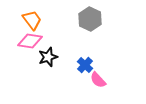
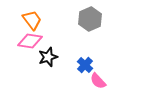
gray hexagon: rotated 10 degrees clockwise
pink semicircle: moved 1 px down
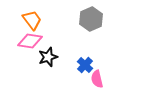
gray hexagon: moved 1 px right
pink semicircle: moved 1 px left, 2 px up; rotated 30 degrees clockwise
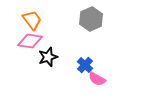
pink semicircle: rotated 48 degrees counterclockwise
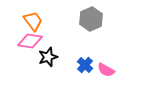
orange trapezoid: moved 1 px right, 1 px down
pink semicircle: moved 9 px right, 9 px up
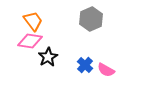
black star: rotated 12 degrees counterclockwise
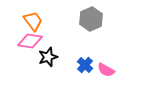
black star: rotated 12 degrees clockwise
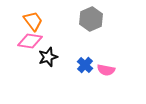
pink semicircle: rotated 18 degrees counterclockwise
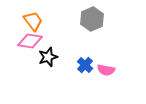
gray hexagon: moved 1 px right
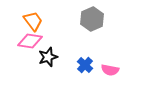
pink semicircle: moved 4 px right
